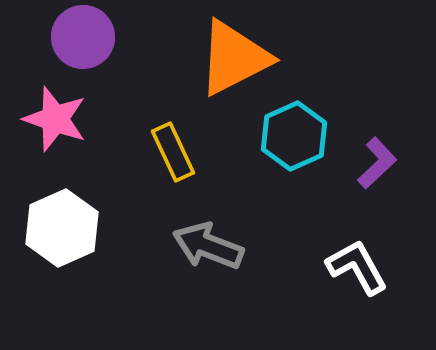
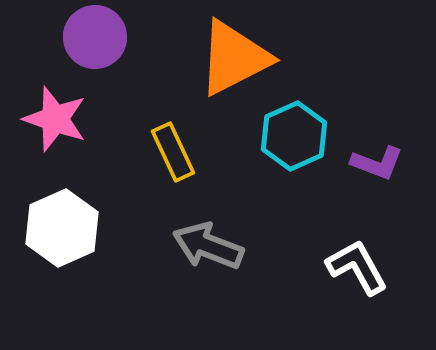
purple circle: moved 12 px right
purple L-shape: rotated 64 degrees clockwise
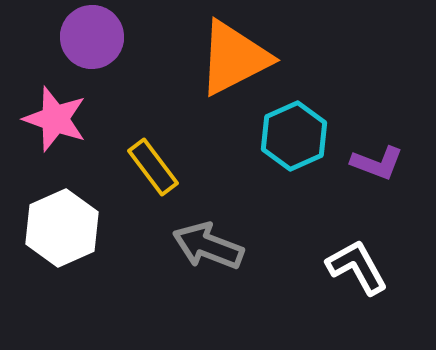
purple circle: moved 3 px left
yellow rectangle: moved 20 px left, 15 px down; rotated 12 degrees counterclockwise
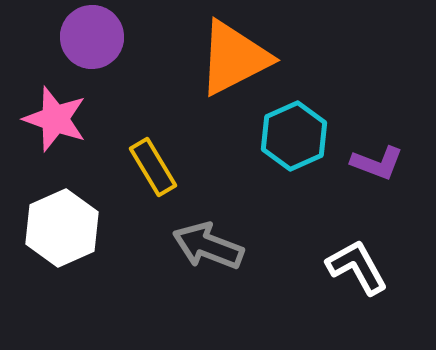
yellow rectangle: rotated 6 degrees clockwise
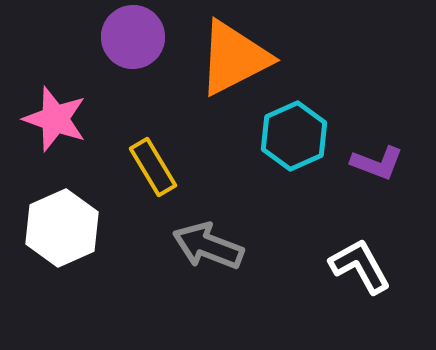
purple circle: moved 41 px right
white L-shape: moved 3 px right, 1 px up
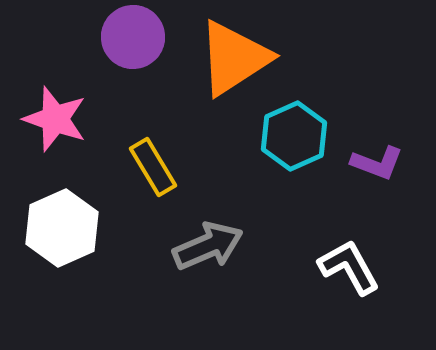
orange triangle: rotated 6 degrees counterclockwise
gray arrow: rotated 136 degrees clockwise
white L-shape: moved 11 px left, 1 px down
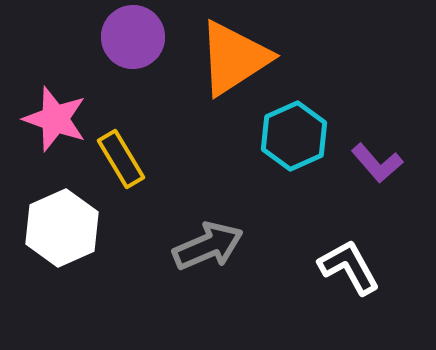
purple L-shape: rotated 28 degrees clockwise
yellow rectangle: moved 32 px left, 8 px up
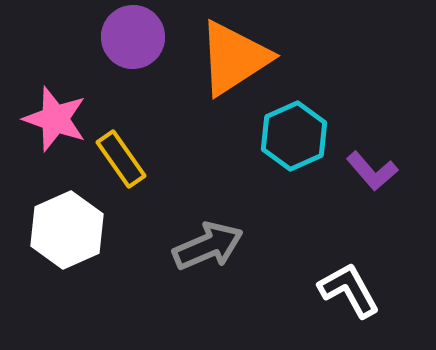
yellow rectangle: rotated 4 degrees counterclockwise
purple L-shape: moved 5 px left, 8 px down
white hexagon: moved 5 px right, 2 px down
white L-shape: moved 23 px down
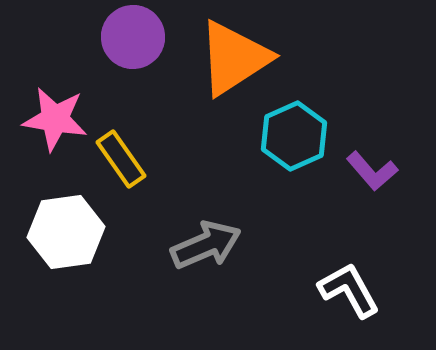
pink star: rotated 10 degrees counterclockwise
white hexagon: moved 1 px left, 2 px down; rotated 16 degrees clockwise
gray arrow: moved 2 px left, 1 px up
